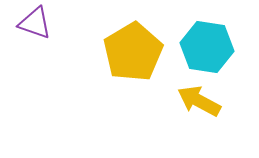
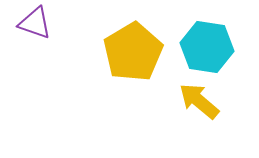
yellow arrow: rotated 12 degrees clockwise
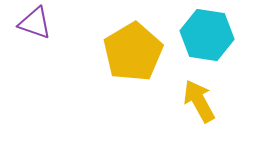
cyan hexagon: moved 12 px up
yellow arrow: rotated 21 degrees clockwise
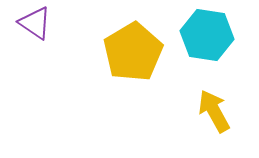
purple triangle: rotated 15 degrees clockwise
yellow arrow: moved 15 px right, 10 px down
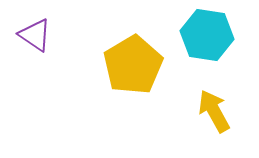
purple triangle: moved 12 px down
yellow pentagon: moved 13 px down
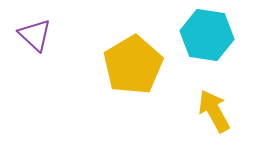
purple triangle: rotated 9 degrees clockwise
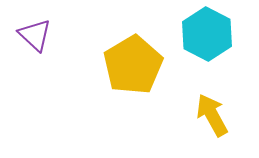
cyan hexagon: moved 1 px up; rotated 18 degrees clockwise
yellow arrow: moved 2 px left, 4 px down
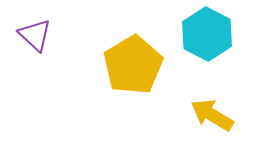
yellow arrow: rotated 30 degrees counterclockwise
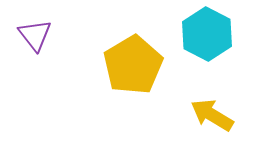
purple triangle: rotated 9 degrees clockwise
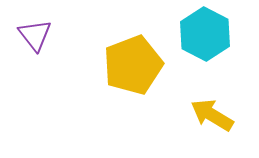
cyan hexagon: moved 2 px left
yellow pentagon: rotated 10 degrees clockwise
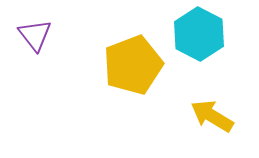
cyan hexagon: moved 6 px left
yellow arrow: moved 1 px down
